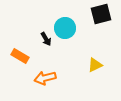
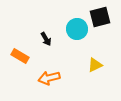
black square: moved 1 px left, 3 px down
cyan circle: moved 12 px right, 1 px down
orange arrow: moved 4 px right
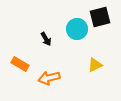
orange rectangle: moved 8 px down
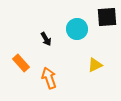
black square: moved 7 px right; rotated 10 degrees clockwise
orange rectangle: moved 1 px right, 1 px up; rotated 18 degrees clockwise
orange arrow: rotated 85 degrees clockwise
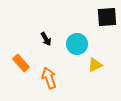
cyan circle: moved 15 px down
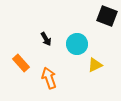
black square: moved 1 px up; rotated 25 degrees clockwise
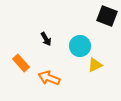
cyan circle: moved 3 px right, 2 px down
orange arrow: rotated 50 degrees counterclockwise
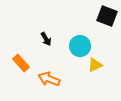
orange arrow: moved 1 px down
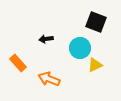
black square: moved 11 px left, 6 px down
black arrow: rotated 112 degrees clockwise
cyan circle: moved 2 px down
orange rectangle: moved 3 px left
